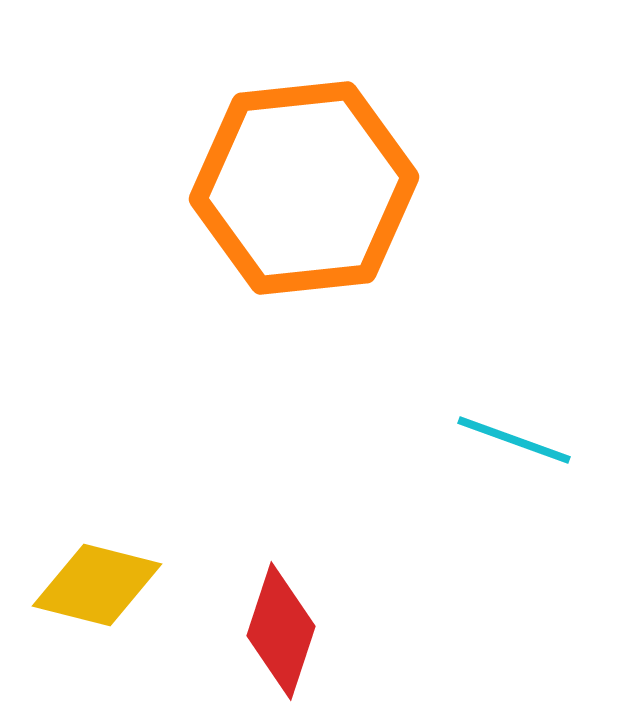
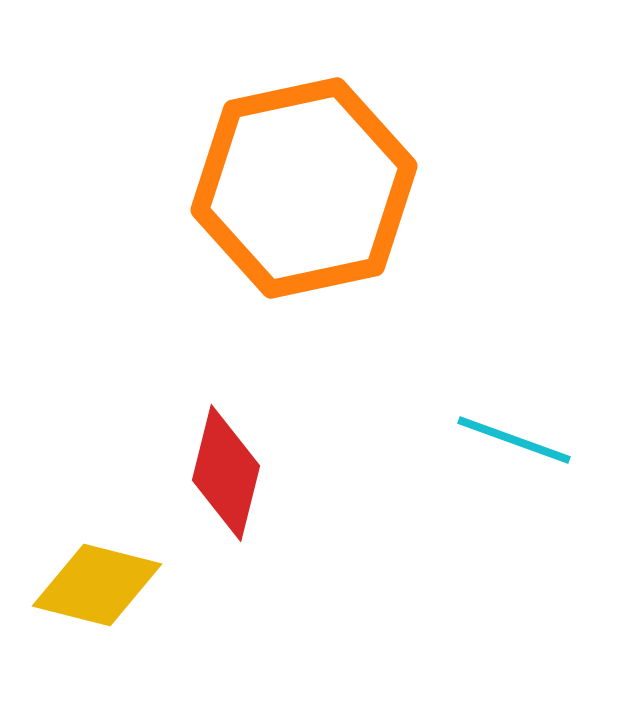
orange hexagon: rotated 6 degrees counterclockwise
red diamond: moved 55 px left, 158 px up; rotated 4 degrees counterclockwise
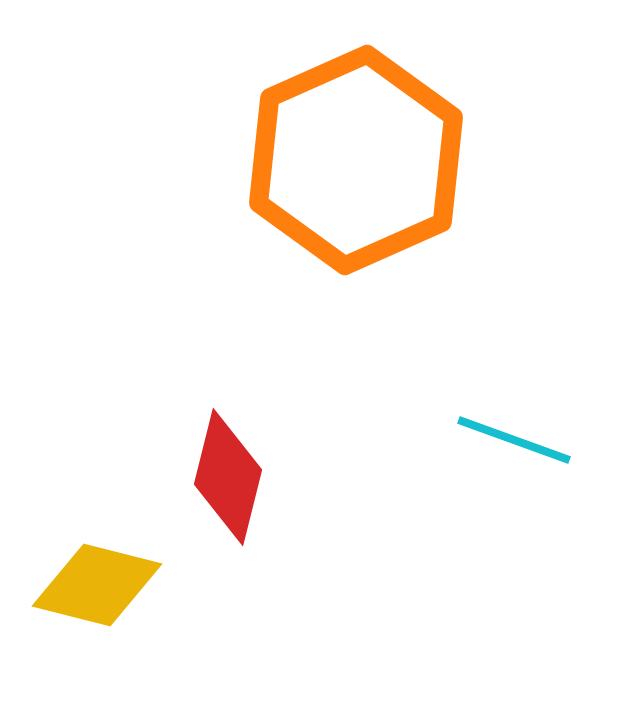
orange hexagon: moved 52 px right, 28 px up; rotated 12 degrees counterclockwise
red diamond: moved 2 px right, 4 px down
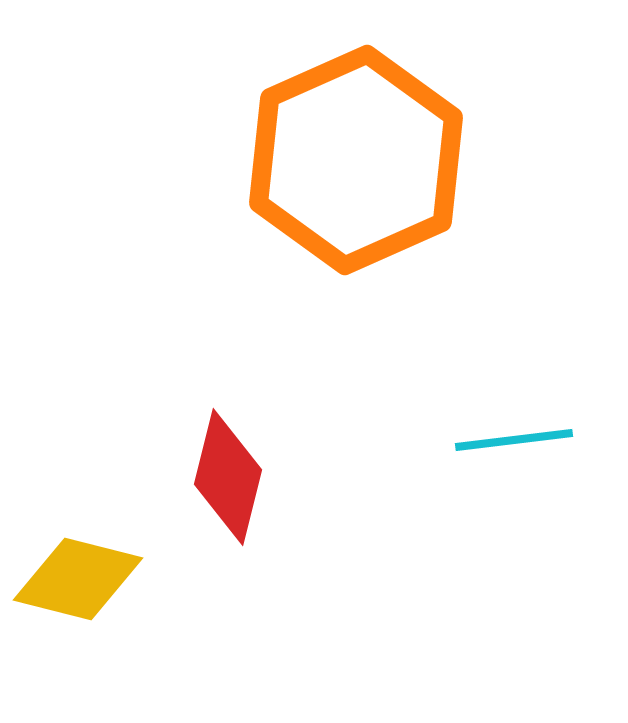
cyan line: rotated 27 degrees counterclockwise
yellow diamond: moved 19 px left, 6 px up
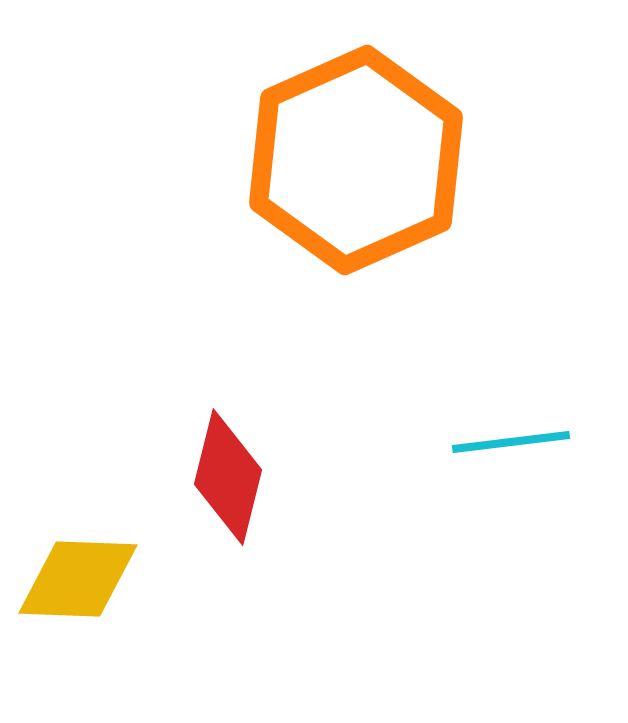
cyan line: moved 3 px left, 2 px down
yellow diamond: rotated 12 degrees counterclockwise
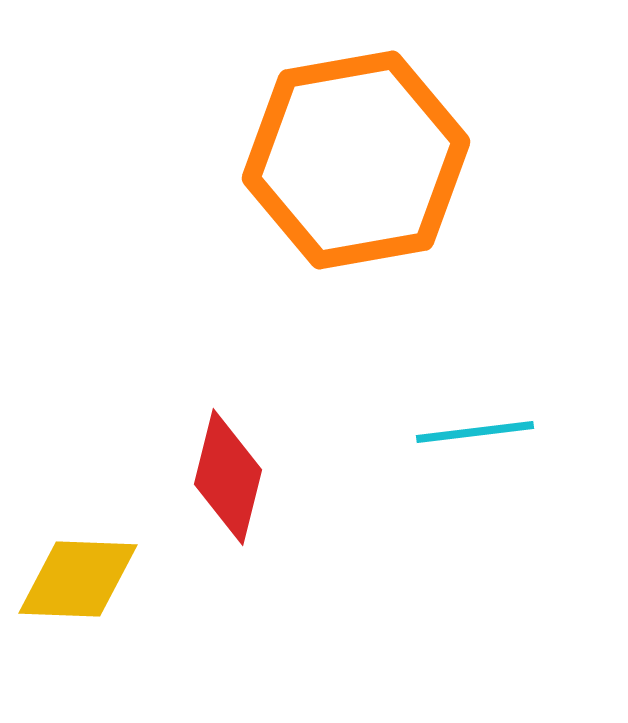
orange hexagon: rotated 14 degrees clockwise
cyan line: moved 36 px left, 10 px up
